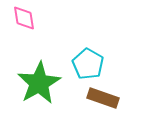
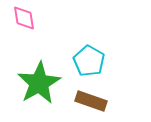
cyan pentagon: moved 1 px right, 3 px up
brown rectangle: moved 12 px left, 3 px down
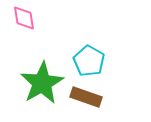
green star: moved 3 px right
brown rectangle: moved 5 px left, 4 px up
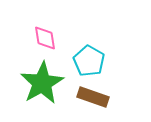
pink diamond: moved 21 px right, 20 px down
brown rectangle: moved 7 px right
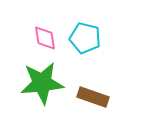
cyan pentagon: moved 4 px left, 23 px up; rotated 16 degrees counterclockwise
green star: rotated 24 degrees clockwise
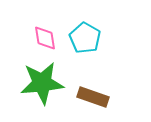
cyan pentagon: rotated 16 degrees clockwise
